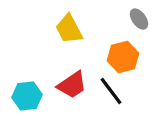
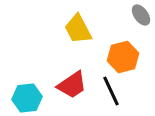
gray ellipse: moved 2 px right, 4 px up
yellow trapezoid: moved 9 px right
black line: rotated 12 degrees clockwise
cyan hexagon: moved 2 px down
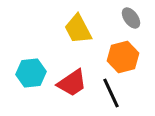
gray ellipse: moved 10 px left, 3 px down
red trapezoid: moved 2 px up
black line: moved 2 px down
cyan hexagon: moved 4 px right, 25 px up
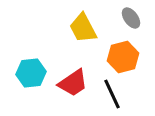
yellow trapezoid: moved 5 px right, 1 px up
red trapezoid: moved 1 px right
black line: moved 1 px right, 1 px down
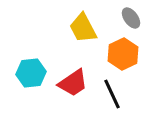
orange hexagon: moved 3 px up; rotated 12 degrees counterclockwise
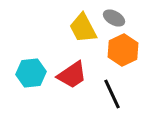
gray ellipse: moved 17 px left; rotated 25 degrees counterclockwise
orange hexagon: moved 4 px up
red trapezoid: moved 1 px left, 8 px up
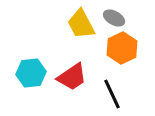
yellow trapezoid: moved 2 px left, 4 px up
orange hexagon: moved 1 px left, 2 px up
red trapezoid: moved 2 px down
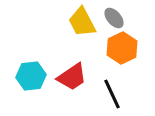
gray ellipse: rotated 20 degrees clockwise
yellow trapezoid: moved 1 px right, 2 px up
cyan hexagon: moved 3 px down
